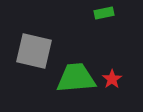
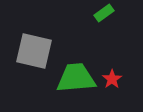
green rectangle: rotated 24 degrees counterclockwise
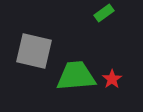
green trapezoid: moved 2 px up
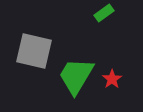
green trapezoid: rotated 54 degrees counterclockwise
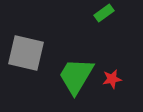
gray square: moved 8 px left, 2 px down
red star: rotated 24 degrees clockwise
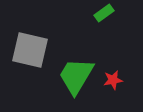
gray square: moved 4 px right, 3 px up
red star: moved 1 px right, 1 px down
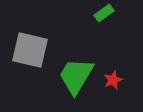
red star: rotated 12 degrees counterclockwise
